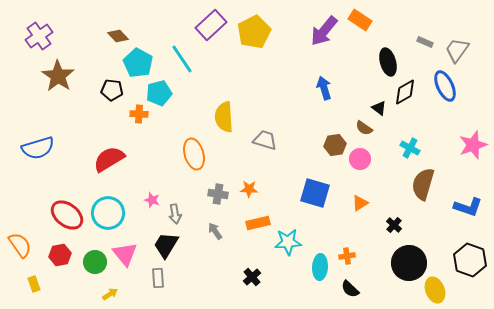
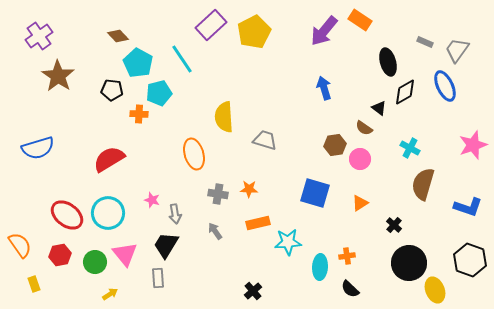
black cross at (252, 277): moved 1 px right, 14 px down
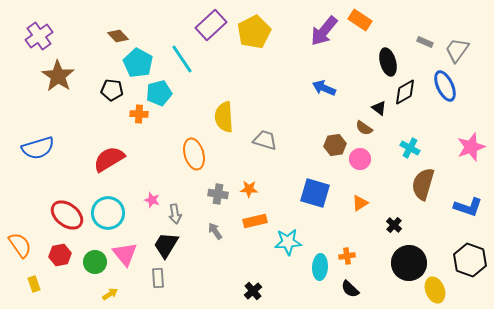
blue arrow at (324, 88): rotated 50 degrees counterclockwise
pink star at (473, 145): moved 2 px left, 2 px down
orange rectangle at (258, 223): moved 3 px left, 2 px up
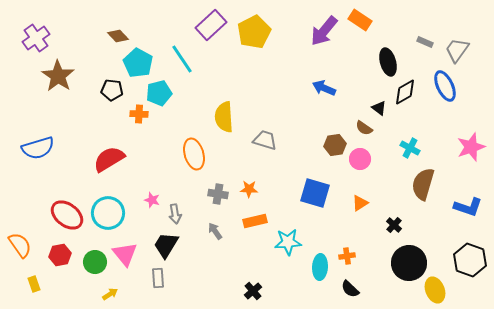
purple cross at (39, 36): moved 3 px left, 2 px down
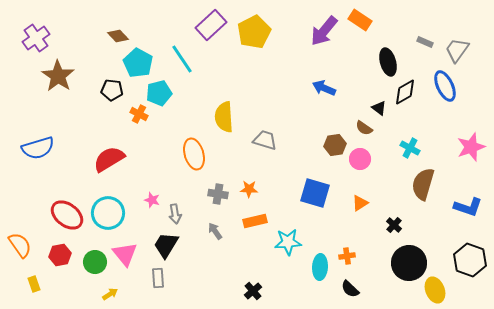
orange cross at (139, 114): rotated 24 degrees clockwise
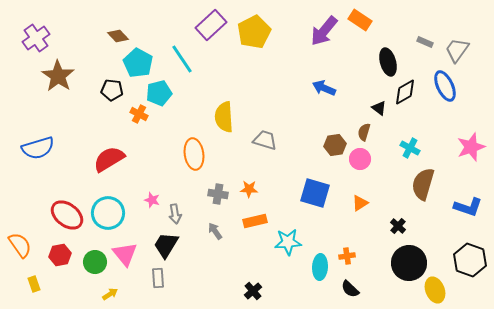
brown semicircle at (364, 128): moved 4 px down; rotated 72 degrees clockwise
orange ellipse at (194, 154): rotated 8 degrees clockwise
black cross at (394, 225): moved 4 px right, 1 px down
